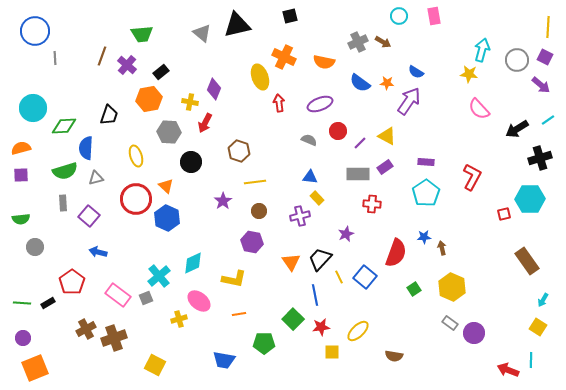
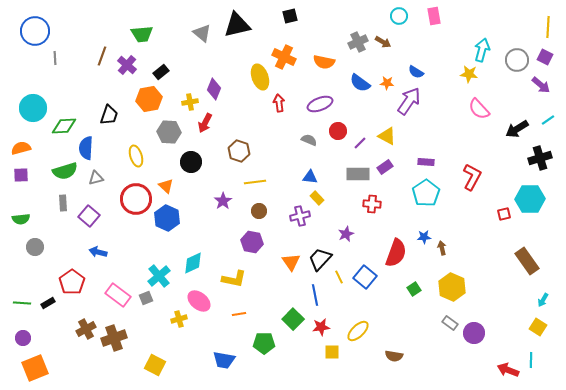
yellow cross at (190, 102): rotated 21 degrees counterclockwise
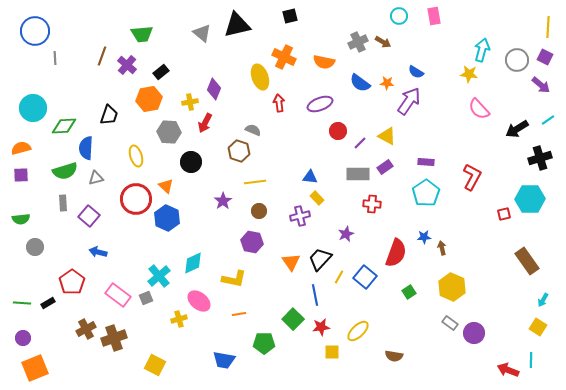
gray semicircle at (309, 140): moved 56 px left, 10 px up
yellow line at (339, 277): rotated 56 degrees clockwise
green square at (414, 289): moved 5 px left, 3 px down
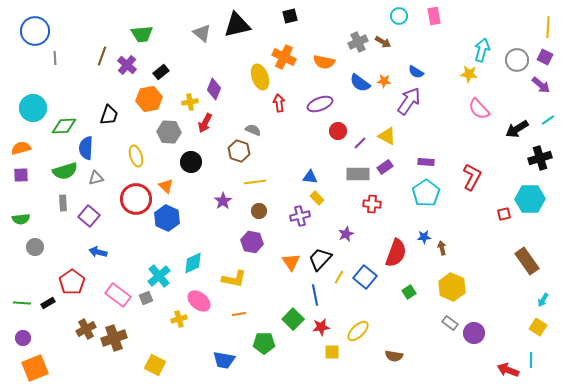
orange star at (387, 83): moved 3 px left, 2 px up
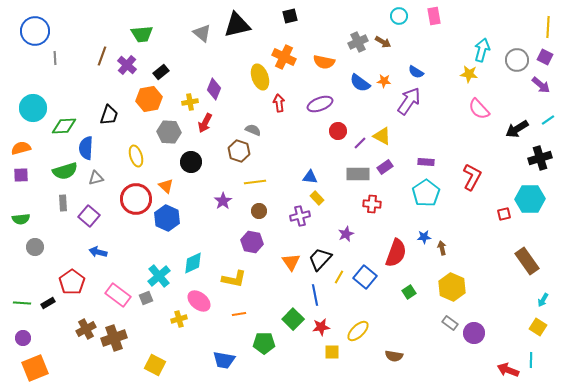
yellow triangle at (387, 136): moved 5 px left
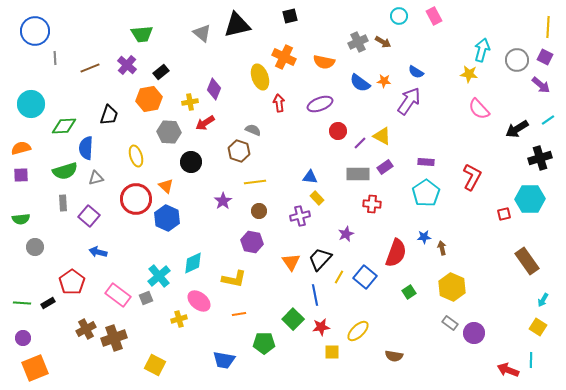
pink rectangle at (434, 16): rotated 18 degrees counterclockwise
brown line at (102, 56): moved 12 px left, 12 px down; rotated 48 degrees clockwise
cyan circle at (33, 108): moved 2 px left, 4 px up
red arrow at (205, 123): rotated 30 degrees clockwise
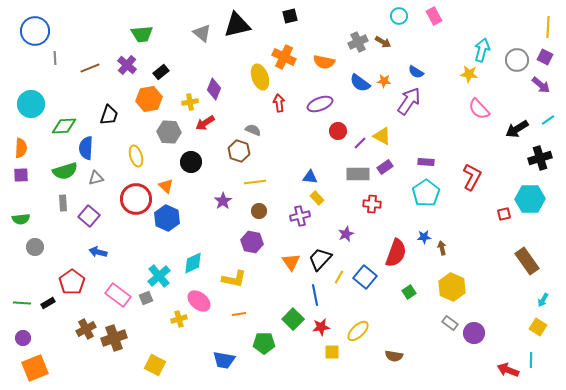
orange semicircle at (21, 148): rotated 108 degrees clockwise
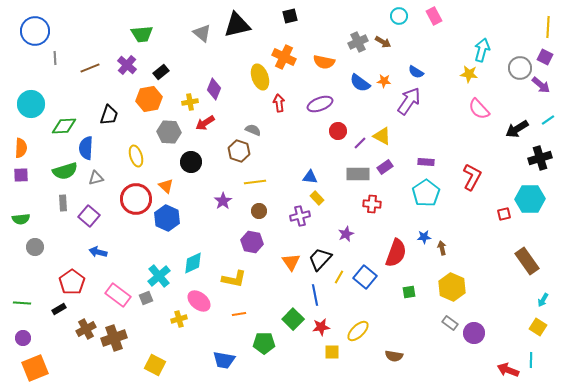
gray circle at (517, 60): moved 3 px right, 8 px down
green square at (409, 292): rotated 24 degrees clockwise
black rectangle at (48, 303): moved 11 px right, 6 px down
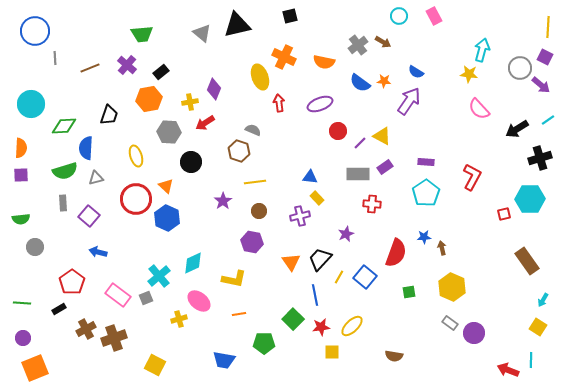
gray cross at (358, 42): moved 3 px down; rotated 12 degrees counterclockwise
yellow ellipse at (358, 331): moved 6 px left, 5 px up
